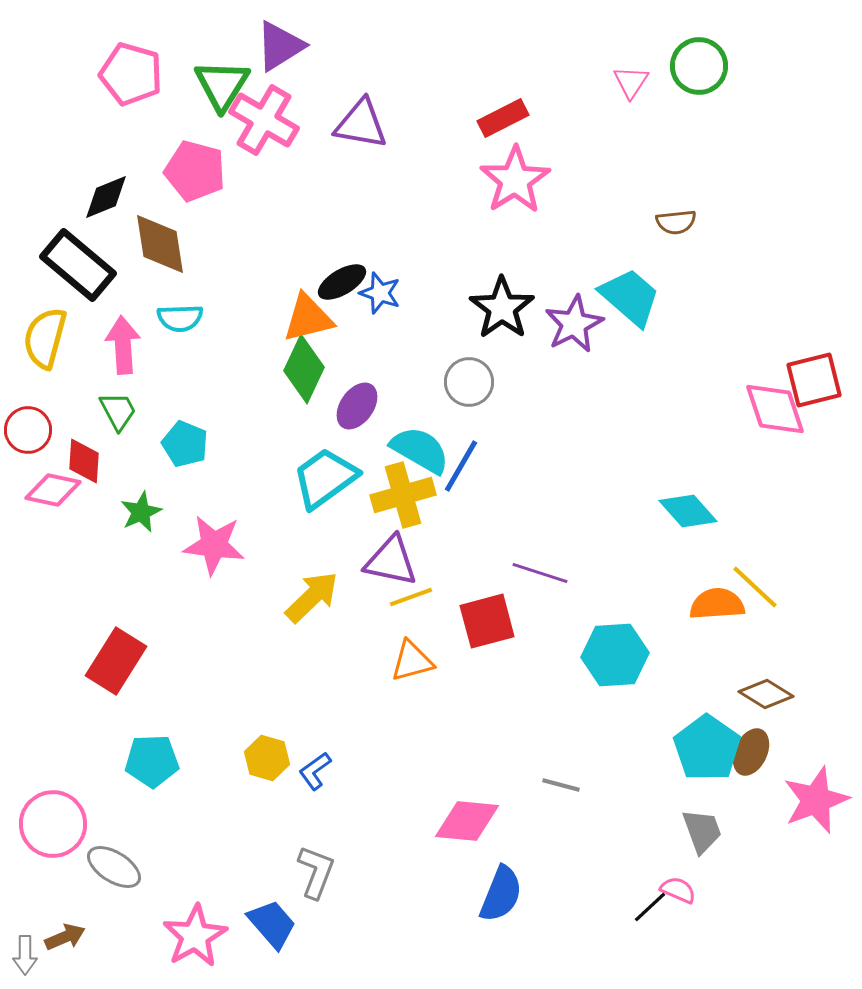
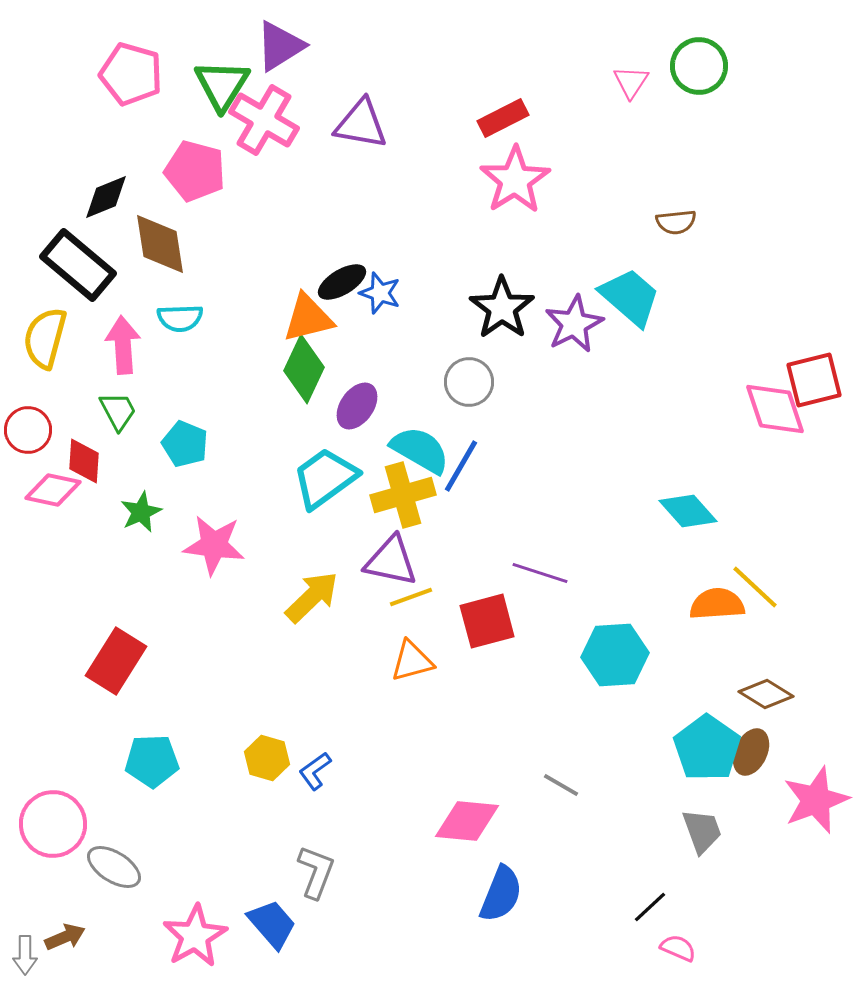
gray line at (561, 785): rotated 15 degrees clockwise
pink semicircle at (678, 890): moved 58 px down
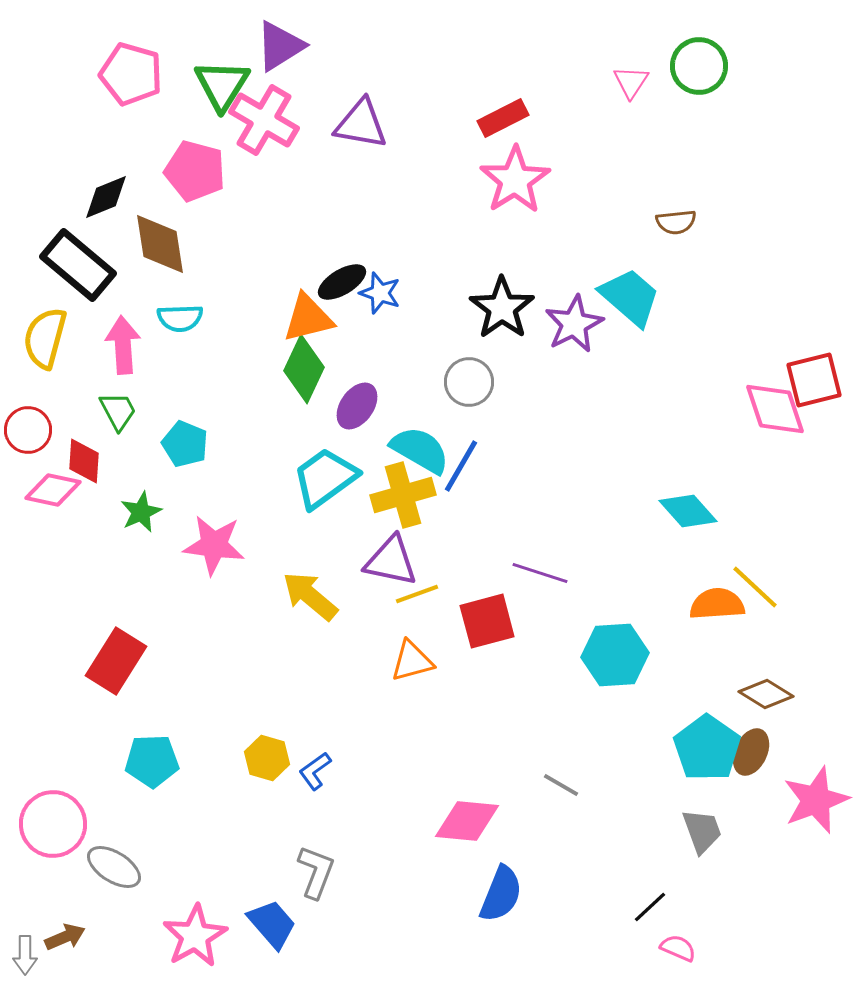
yellow arrow at (312, 597): moved 2 px left, 1 px up; rotated 96 degrees counterclockwise
yellow line at (411, 597): moved 6 px right, 3 px up
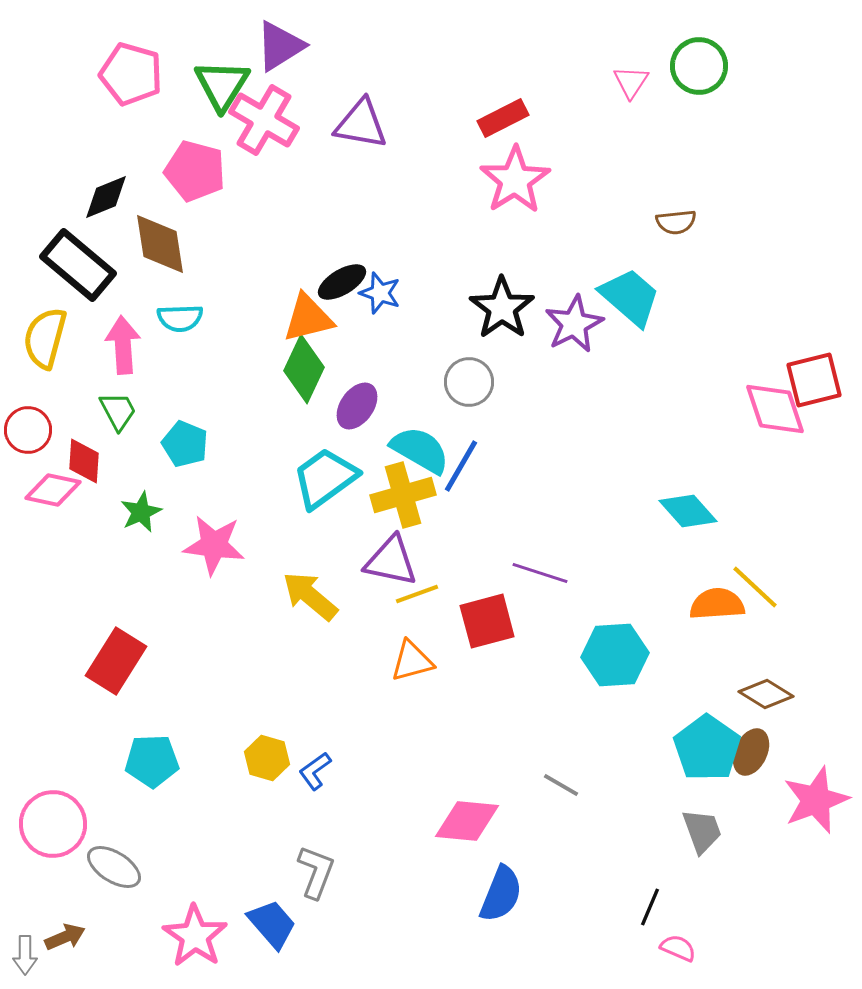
black line at (650, 907): rotated 24 degrees counterclockwise
pink star at (195, 936): rotated 8 degrees counterclockwise
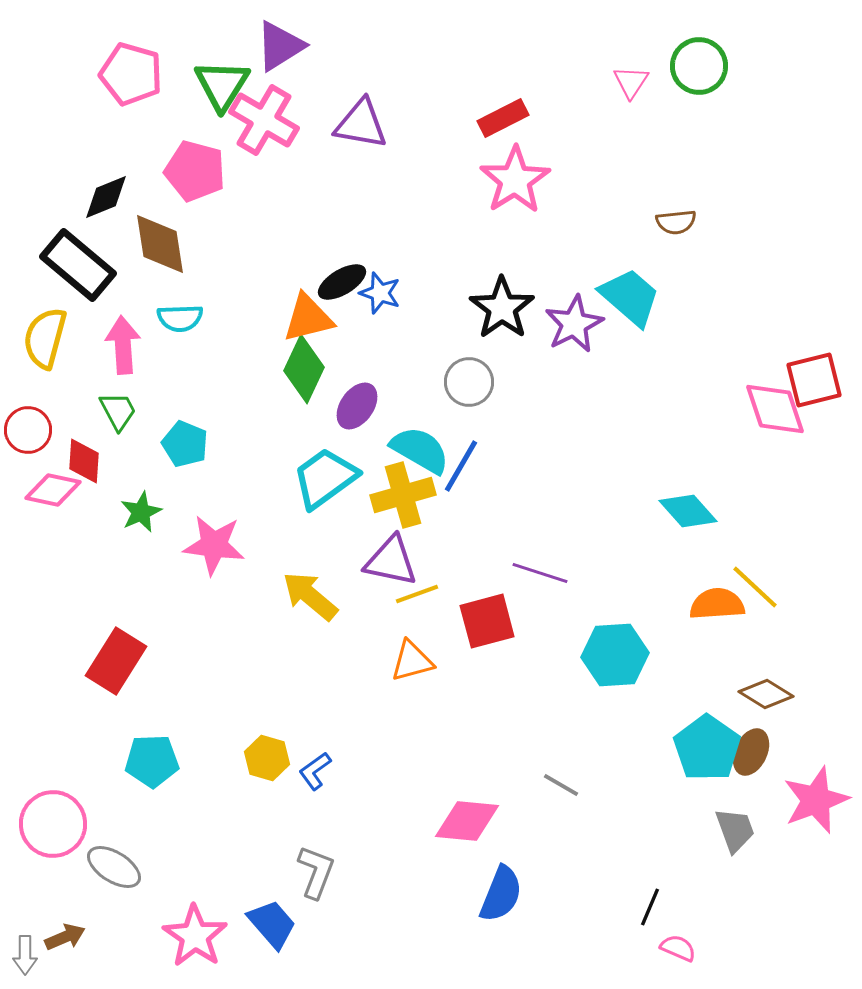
gray trapezoid at (702, 831): moved 33 px right, 1 px up
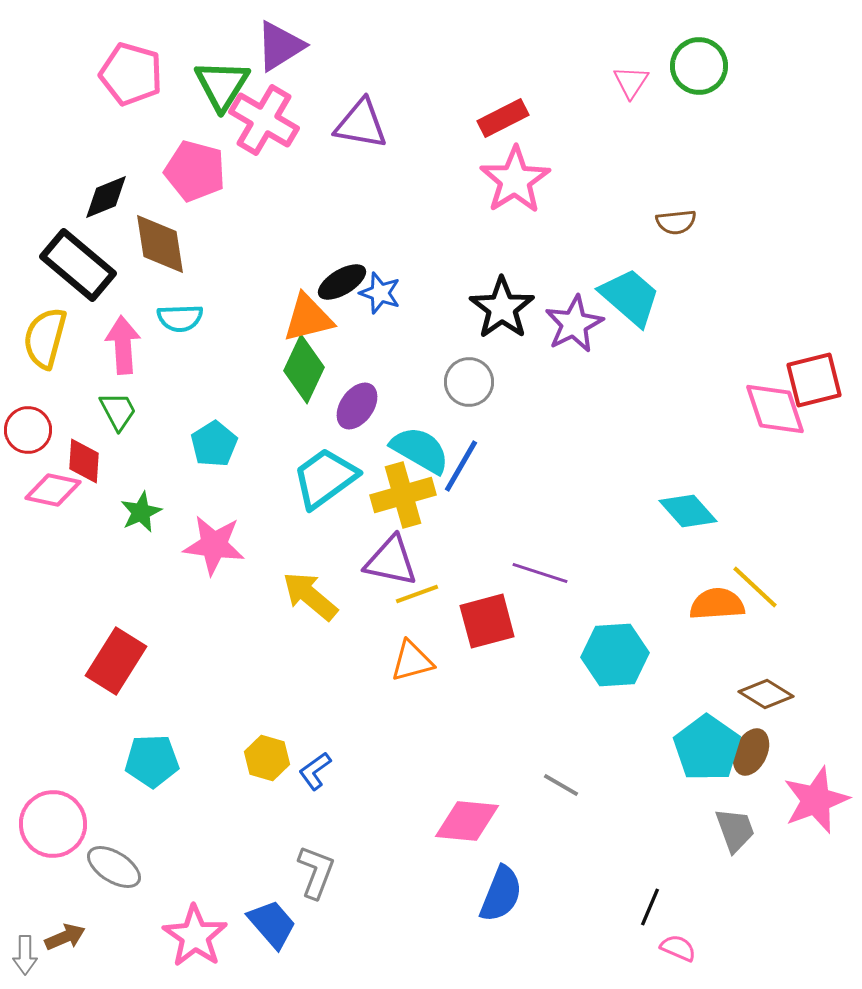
cyan pentagon at (185, 444): moved 29 px right; rotated 18 degrees clockwise
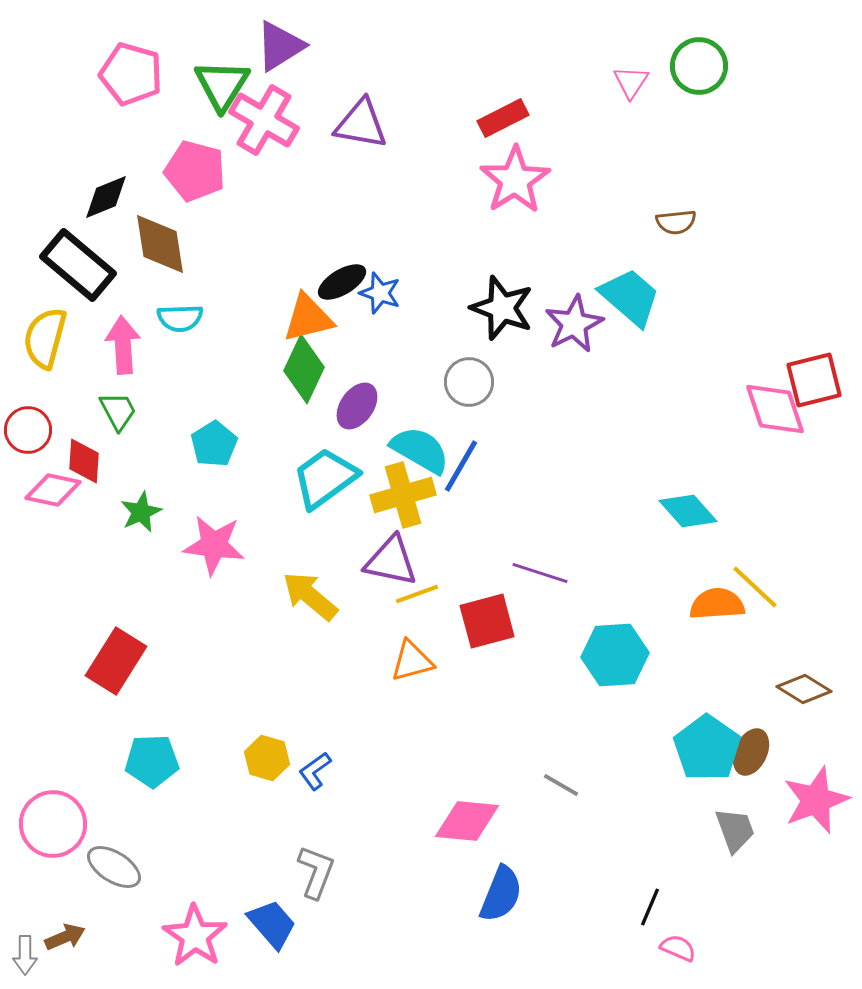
black star at (502, 308): rotated 16 degrees counterclockwise
brown diamond at (766, 694): moved 38 px right, 5 px up
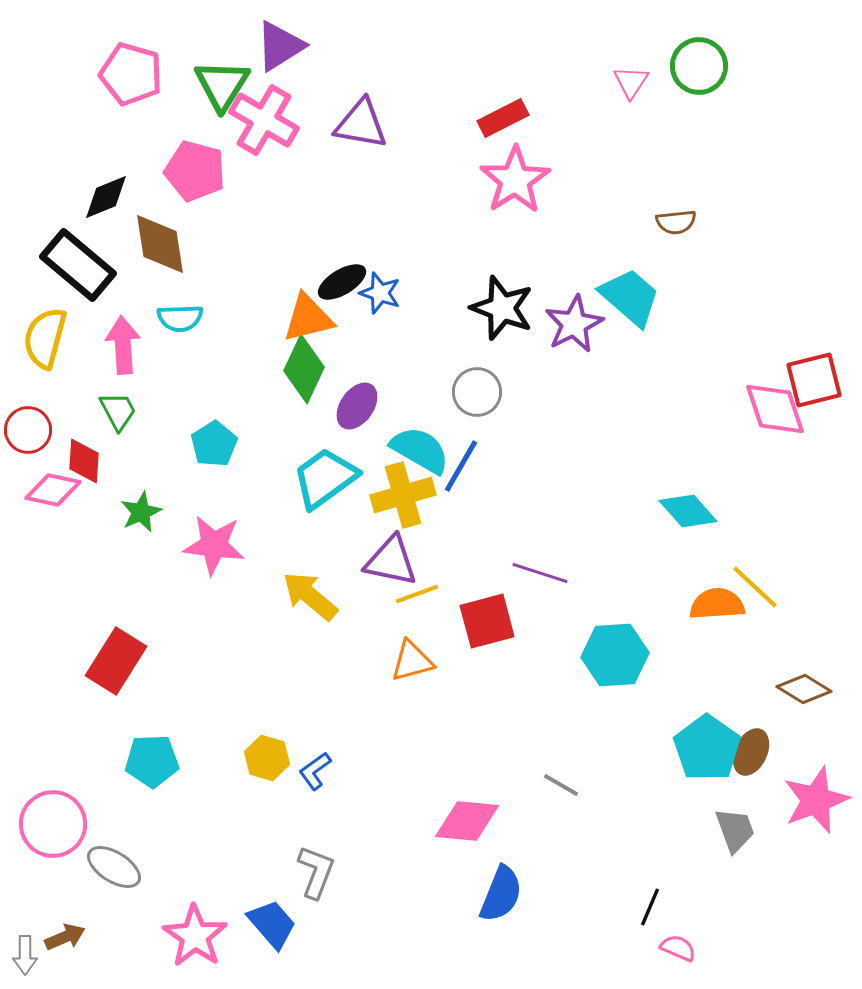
gray circle at (469, 382): moved 8 px right, 10 px down
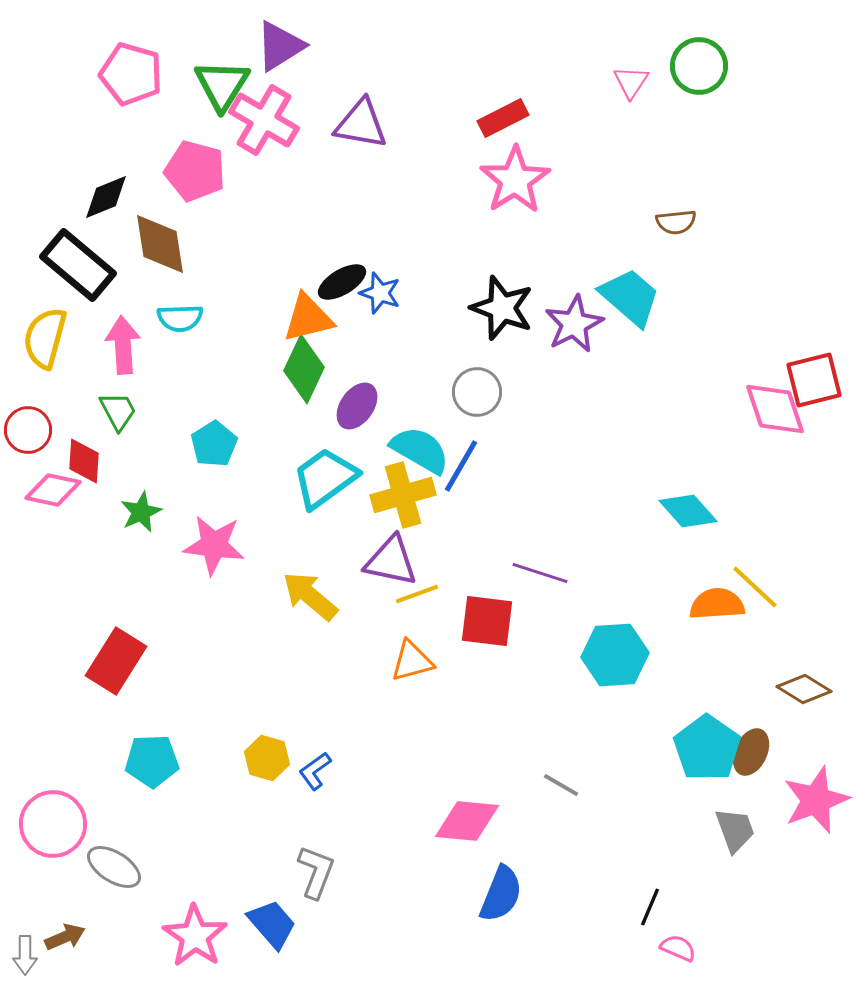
red square at (487, 621): rotated 22 degrees clockwise
